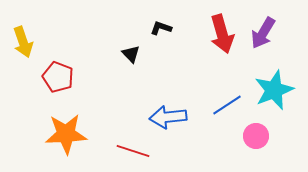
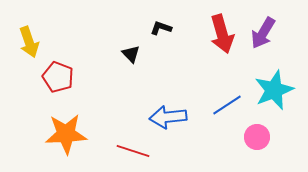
yellow arrow: moved 6 px right
pink circle: moved 1 px right, 1 px down
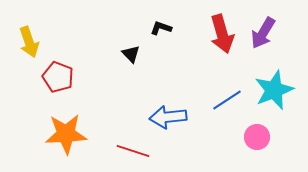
blue line: moved 5 px up
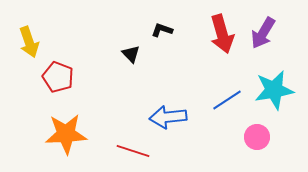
black L-shape: moved 1 px right, 2 px down
cyan star: rotated 12 degrees clockwise
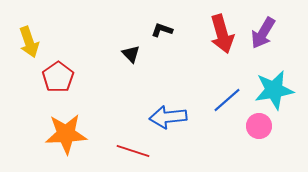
red pentagon: rotated 16 degrees clockwise
blue line: rotated 8 degrees counterclockwise
pink circle: moved 2 px right, 11 px up
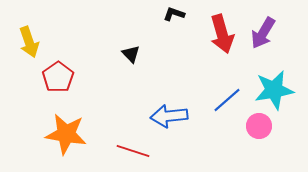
black L-shape: moved 12 px right, 16 px up
blue arrow: moved 1 px right, 1 px up
orange star: rotated 12 degrees clockwise
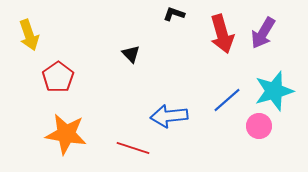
yellow arrow: moved 7 px up
cyan star: moved 1 px down; rotated 6 degrees counterclockwise
red line: moved 3 px up
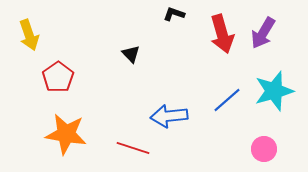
pink circle: moved 5 px right, 23 px down
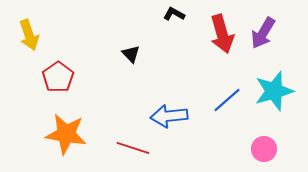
black L-shape: rotated 10 degrees clockwise
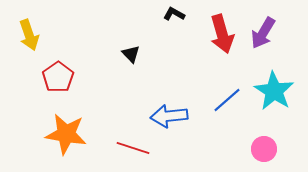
cyan star: rotated 24 degrees counterclockwise
